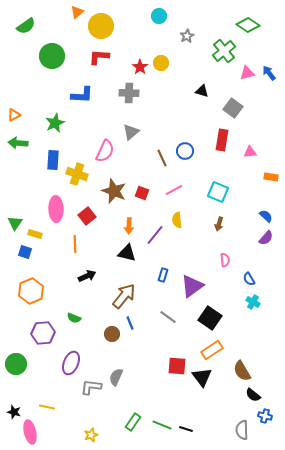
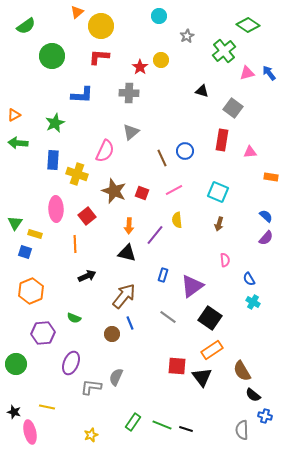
yellow circle at (161, 63): moved 3 px up
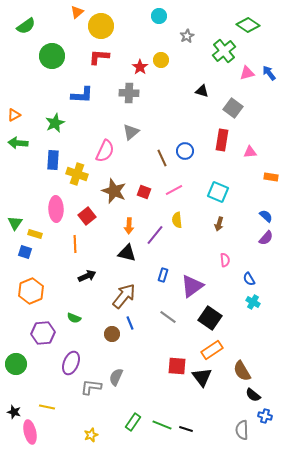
red square at (142, 193): moved 2 px right, 1 px up
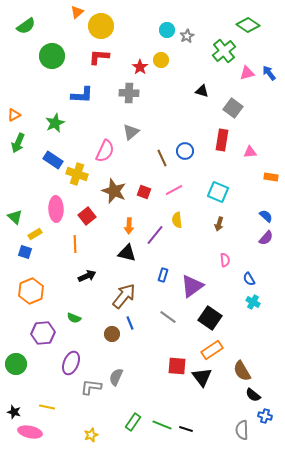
cyan circle at (159, 16): moved 8 px right, 14 px down
green arrow at (18, 143): rotated 72 degrees counterclockwise
blue rectangle at (53, 160): rotated 60 degrees counterclockwise
green triangle at (15, 223): moved 6 px up; rotated 21 degrees counterclockwise
yellow rectangle at (35, 234): rotated 48 degrees counterclockwise
pink ellipse at (30, 432): rotated 65 degrees counterclockwise
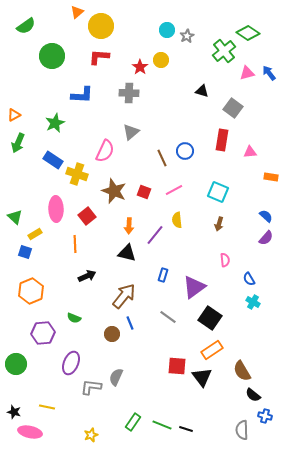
green diamond at (248, 25): moved 8 px down
purple triangle at (192, 286): moved 2 px right, 1 px down
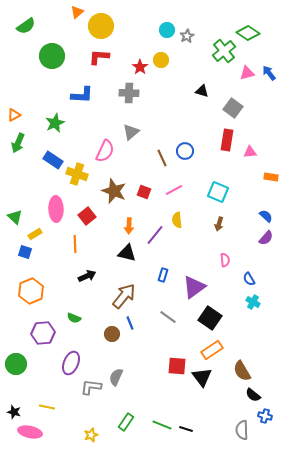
red rectangle at (222, 140): moved 5 px right
green rectangle at (133, 422): moved 7 px left
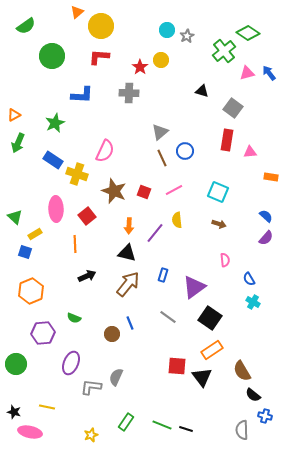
gray triangle at (131, 132): moved 29 px right
brown arrow at (219, 224): rotated 88 degrees counterclockwise
purple line at (155, 235): moved 2 px up
brown arrow at (124, 296): moved 4 px right, 12 px up
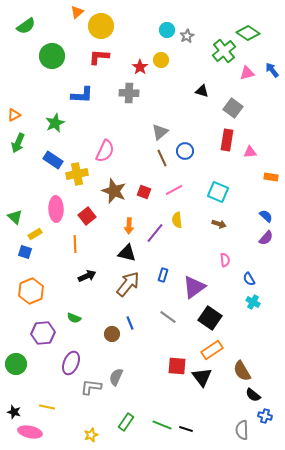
blue arrow at (269, 73): moved 3 px right, 3 px up
yellow cross at (77, 174): rotated 30 degrees counterclockwise
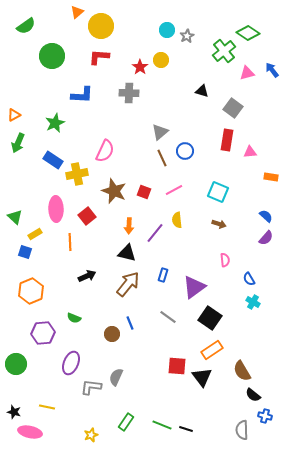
orange line at (75, 244): moved 5 px left, 2 px up
